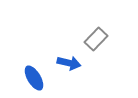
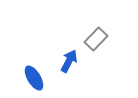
blue arrow: moved 2 px up; rotated 75 degrees counterclockwise
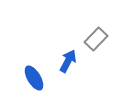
blue arrow: moved 1 px left
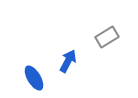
gray rectangle: moved 11 px right, 2 px up; rotated 15 degrees clockwise
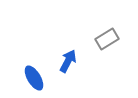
gray rectangle: moved 2 px down
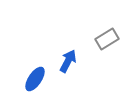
blue ellipse: moved 1 px right, 1 px down; rotated 65 degrees clockwise
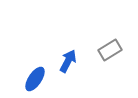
gray rectangle: moved 3 px right, 11 px down
